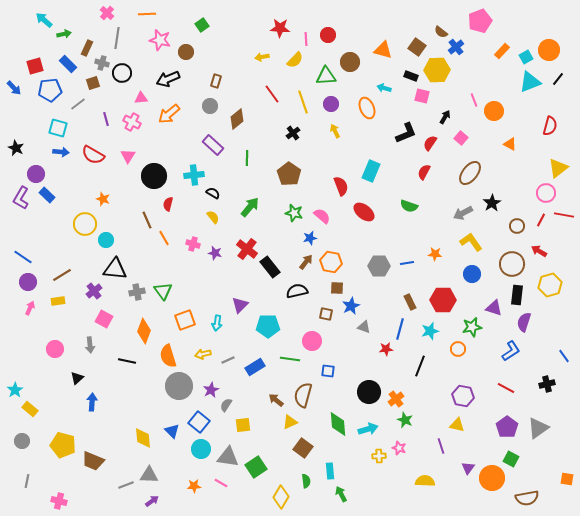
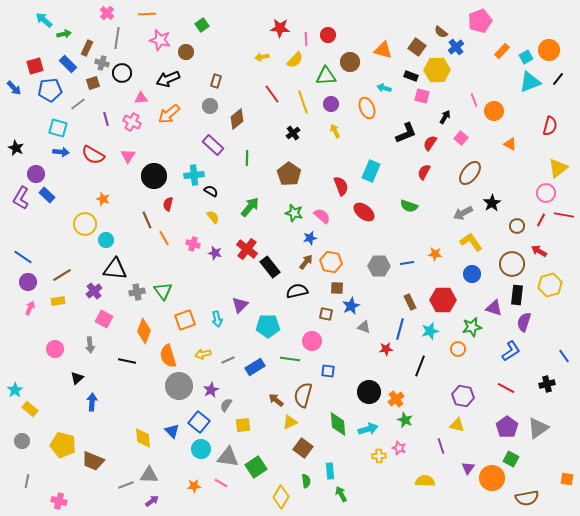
black semicircle at (213, 193): moved 2 px left, 2 px up
cyan arrow at (217, 323): moved 4 px up; rotated 21 degrees counterclockwise
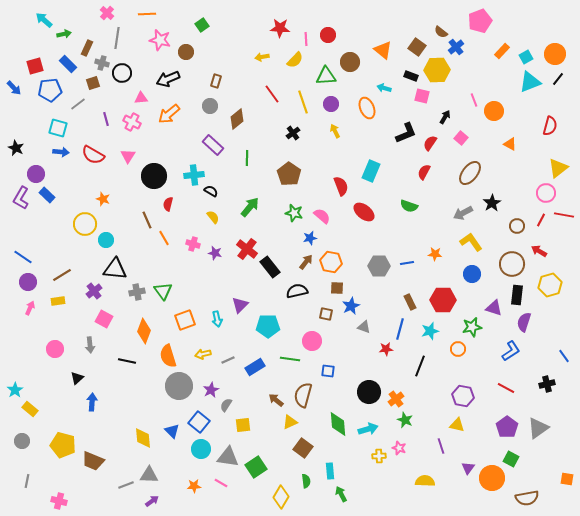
orange triangle at (383, 50): rotated 24 degrees clockwise
orange circle at (549, 50): moved 6 px right, 4 px down
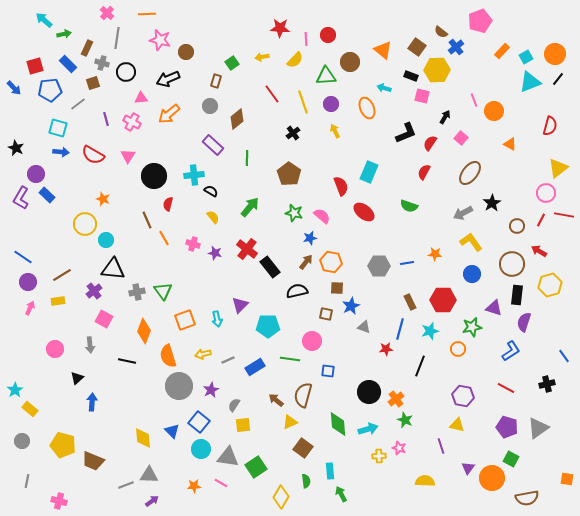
green square at (202, 25): moved 30 px right, 38 px down
black circle at (122, 73): moved 4 px right, 1 px up
cyan rectangle at (371, 171): moved 2 px left, 1 px down
black triangle at (115, 269): moved 2 px left
gray semicircle at (226, 405): moved 8 px right
purple pentagon at (507, 427): rotated 20 degrees counterclockwise
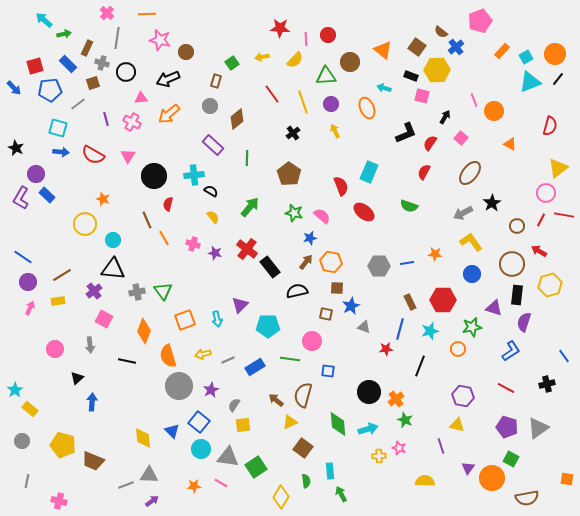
cyan circle at (106, 240): moved 7 px right
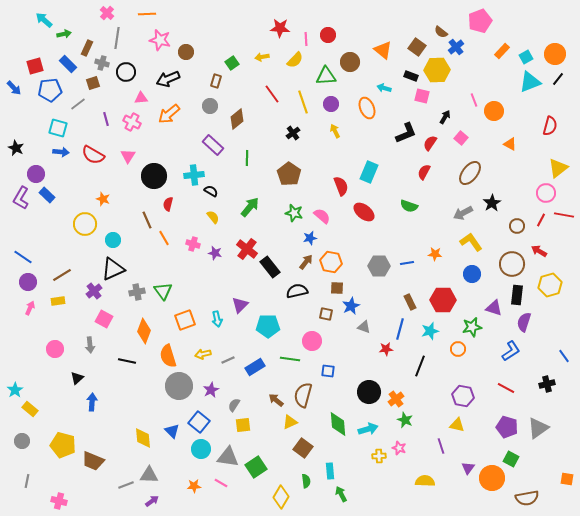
black triangle at (113, 269): rotated 30 degrees counterclockwise
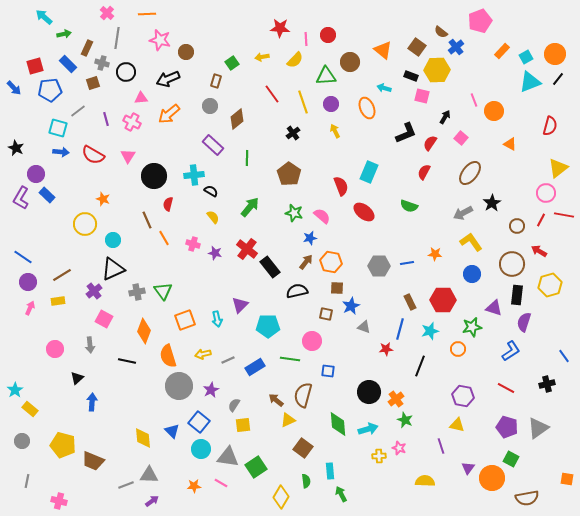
cyan arrow at (44, 20): moved 3 px up
gray line at (78, 104): moved 7 px down
yellow triangle at (290, 422): moved 2 px left, 2 px up
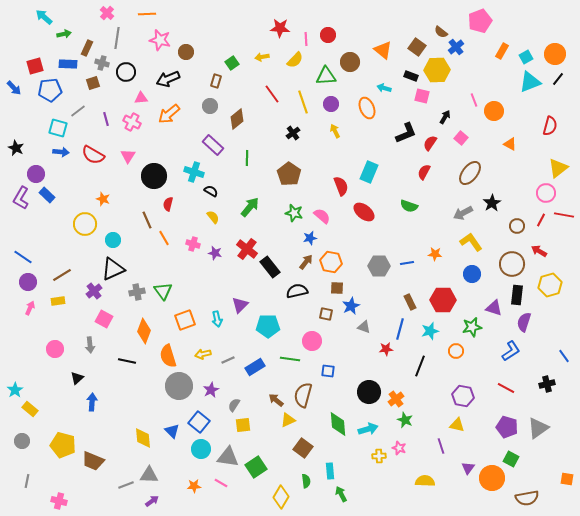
orange rectangle at (502, 51): rotated 14 degrees counterclockwise
blue rectangle at (68, 64): rotated 42 degrees counterclockwise
cyan cross at (194, 175): moved 3 px up; rotated 24 degrees clockwise
orange circle at (458, 349): moved 2 px left, 2 px down
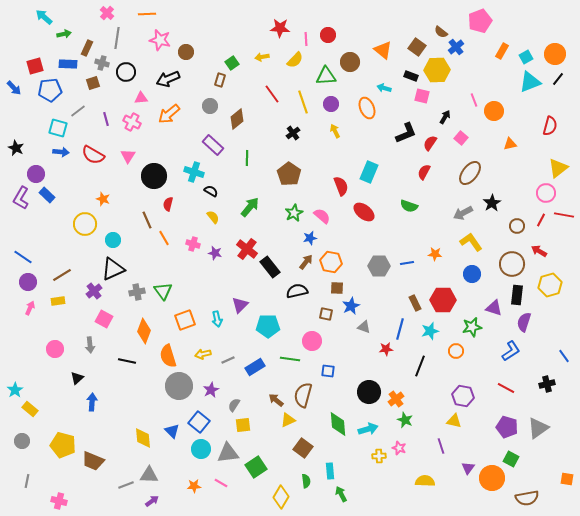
brown rectangle at (216, 81): moved 4 px right, 1 px up
orange triangle at (510, 144): rotated 40 degrees counterclockwise
green star at (294, 213): rotated 30 degrees clockwise
brown rectangle at (410, 302): moved 5 px right, 1 px down
yellow triangle at (457, 425): moved 3 px left, 4 px up
gray triangle at (228, 457): moved 4 px up; rotated 15 degrees counterclockwise
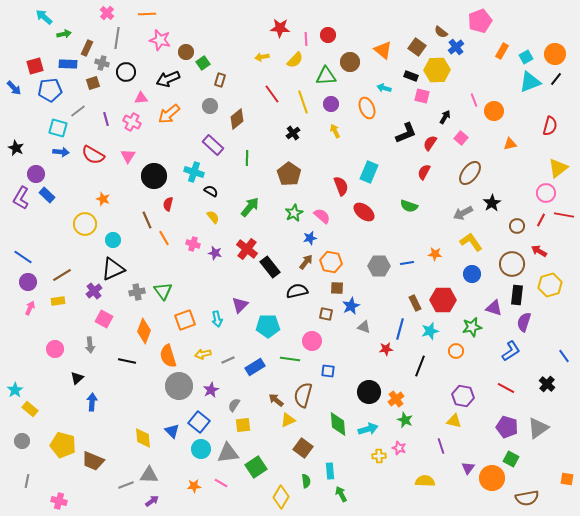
green square at (232, 63): moved 29 px left
black line at (558, 79): moved 2 px left
black cross at (547, 384): rotated 35 degrees counterclockwise
